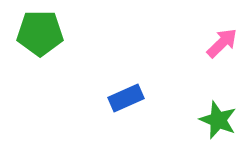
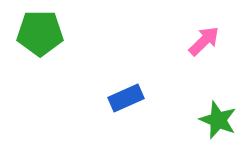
pink arrow: moved 18 px left, 2 px up
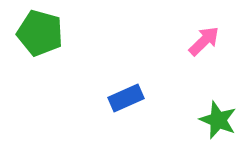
green pentagon: rotated 15 degrees clockwise
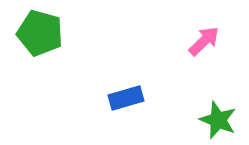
blue rectangle: rotated 8 degrees clockwise
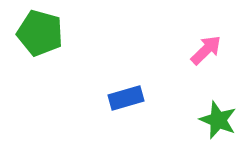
pink arrow: moved 2 px right, 9 px down
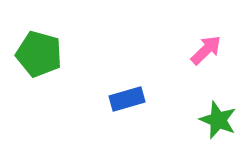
green pentagon: moved 1 px left, 21 px down
blue rectangle: moved 1 px right, 1 px down
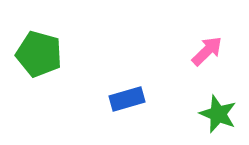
pink arrow: moved 1 px right, 1 px down
green star: moved 6 px up
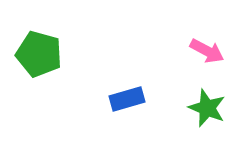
pink arrow: rotated 72 degrees clockwise
green star: moved 11 px left, 6 px up
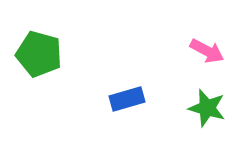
green star: rotated 6 degrees counterclockwise
